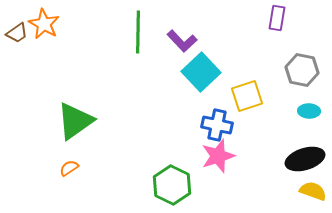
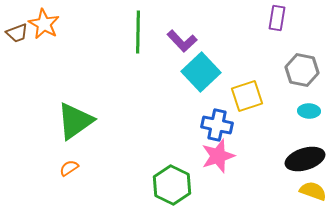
brown trapezoid: rotated 15 degrees clockwise
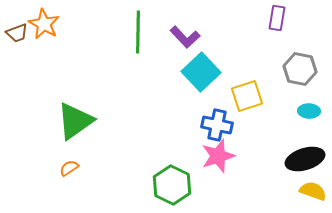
purple L-shape: moved 3 px right, 4 px up
gray hexagon: moved 2 px left, 1 px up
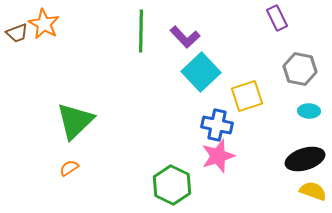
purple rectangle: rotated 35 degrees counterclockwise
green line: moved 3 px right, 1 px up
green triangle: rotated 9 degrees counterclockwise
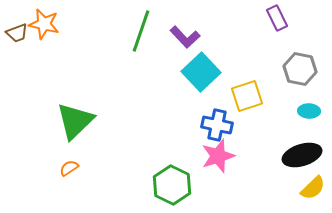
orange star: rotated 16 degrees counterclockwise
green line: rotated 18 degrees clockwise
black ellipse: moved 3 px left, 4 px up
yellow semicircle: moved 3 px up; rotated 116 degrees clockwise
